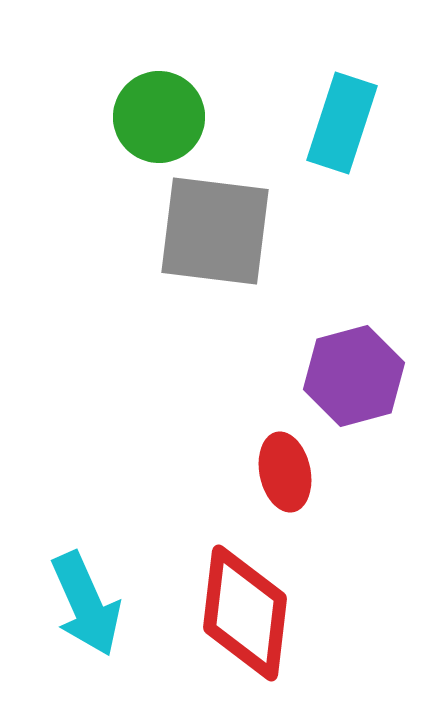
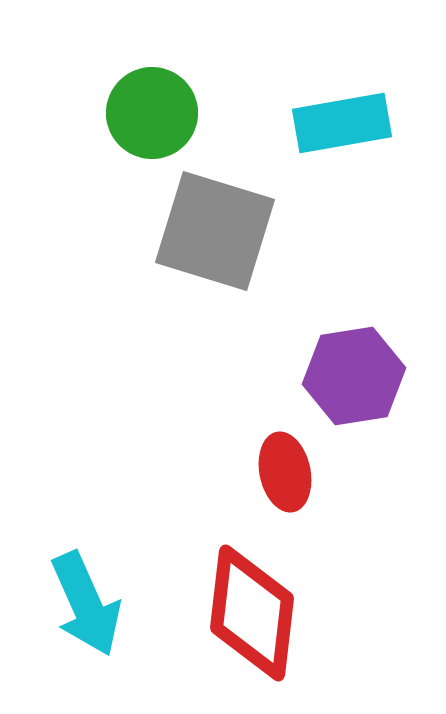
green circle: moved 7 px left, 4 px up
cyan rectangle: rotated 62 degrees clockwise
gray square: rotated 10 degrees clockwise
purple hexagon: rotated 6 degrees clockwise
red diamond: moved 7 px right
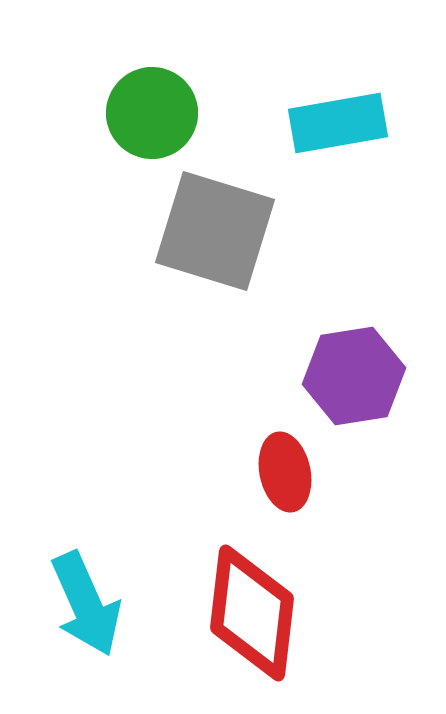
cyan rectangle: moved 4 px left
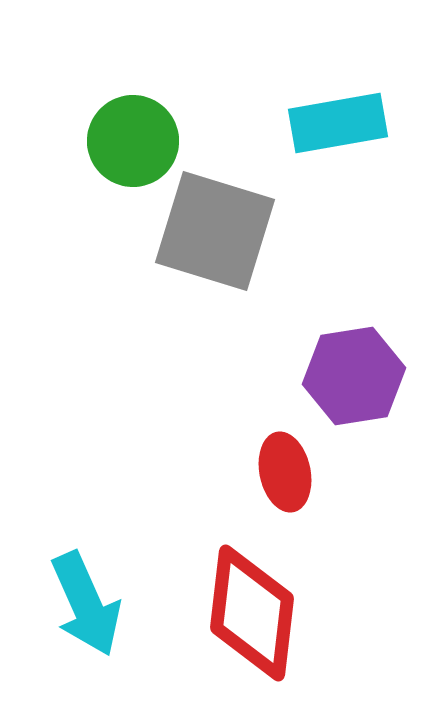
green circle: moved 19 px left, 28 px down
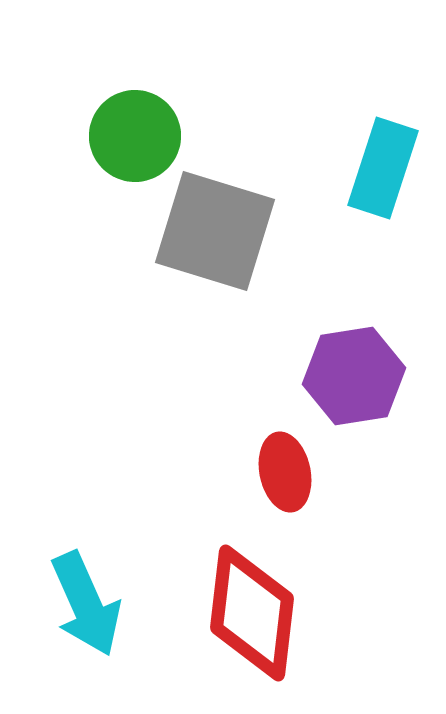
cyan rectangle: moved 45 px right, 45 px down; rotated 62 degrees counterclockwise
green circle: moved 2 px right, 5 px up
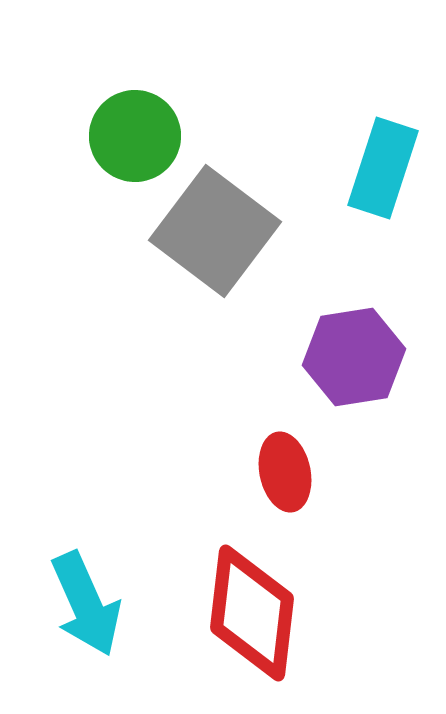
gray square: rotated 20 degrees clockwise
purple hexagon: moved 19 px up
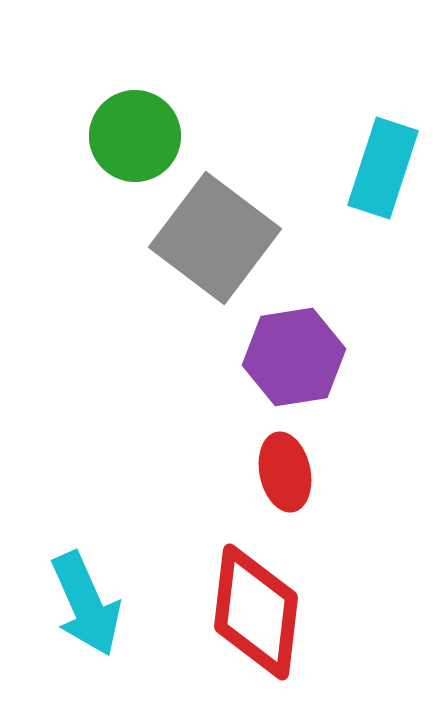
gray square: moved 7 px down
purple hexagon: moved 60 px left
red diamond: moved 4 px right, 1 px up
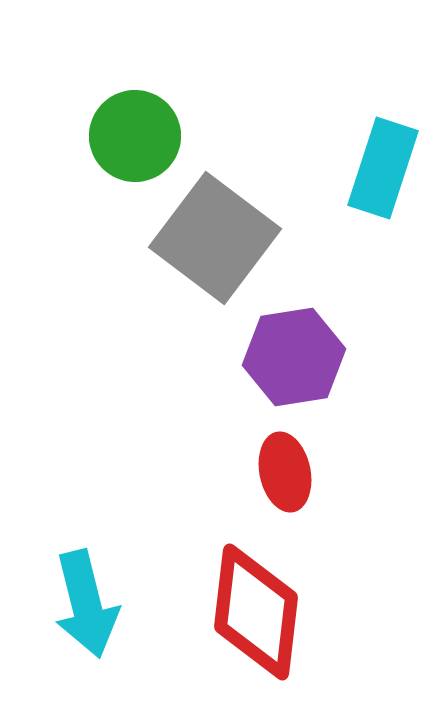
cyan arrow: rotated 10 degrees clockwise
